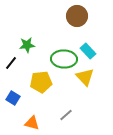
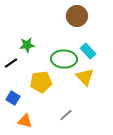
black line: rotated 16 degrees clockwise
orange triangle: moved 7 px left, 2 px up
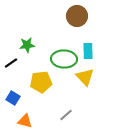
cyan rectangle: rotated 42 degrees clockwise
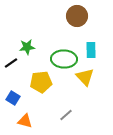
green star: moved 2 px down
cyan rectangle: moved 3 px right, 1 px up
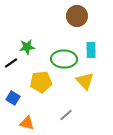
yellow triangle: moved 4 px down
orange triangle: moved 2 px right, 2 px down
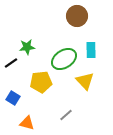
green ellipse: rotated 35 degrees counterclockwise
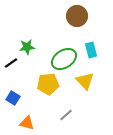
cyan rectangle: rotated 14 degrees counterclockwise
yellow pentagon: moved 7 px right, 2 px down
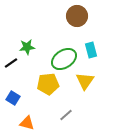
yellow triangle: rotated 18 degrees clockwise
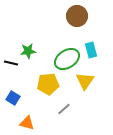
green star: moved 1 px right, 4 px down
green ellipse: moved 3 px right
black line: rotated 48 degrees clockwise
gray line: moved 2 px left, 6 px up
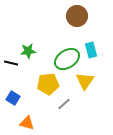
gray line: moved 5 px up
